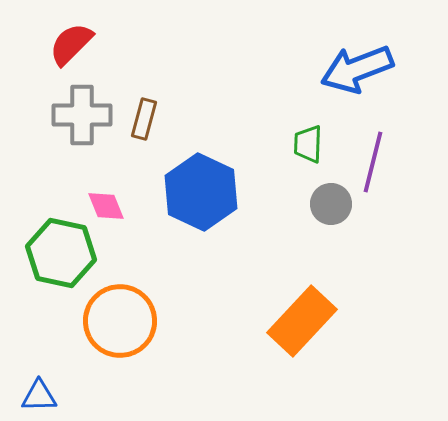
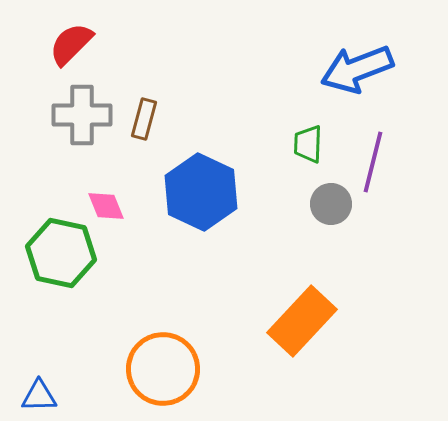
orange circle: moved 43 px right, 48 px down
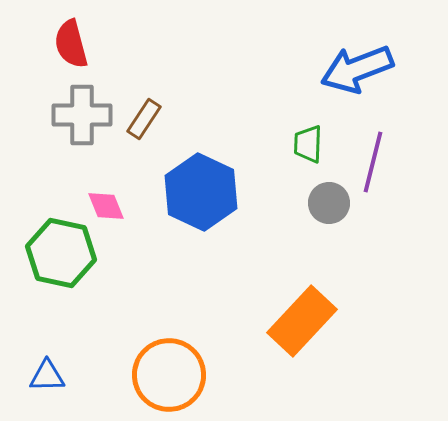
red semicircle: rotated 60 degrees counterclockwise
brown rectangle: rotated 18 degrees clockwise
gray circle: moved 2 px left, 1 px up
orange circle: moved 6 px right, 6 px down
blue triangle: moved 8 px right, 20 px up
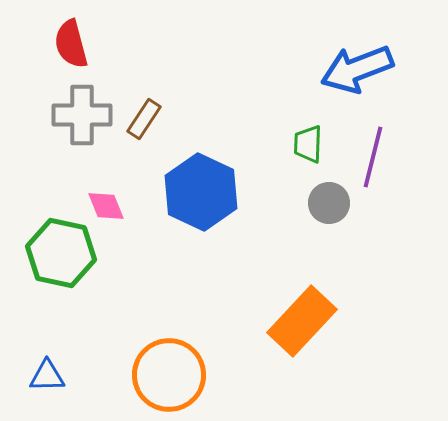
purple line: moved 5 px up
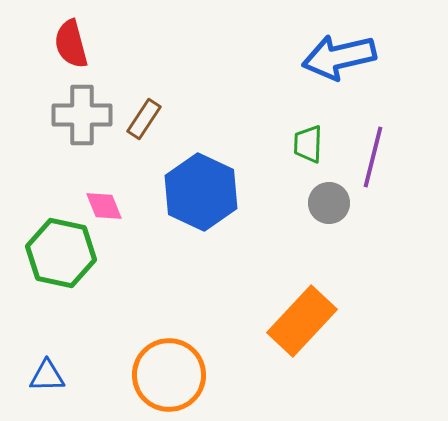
blue arrow: moved 18 px left, 12 px up; rotated 8 degrees clockwise
pink diamond: moved 2 px left
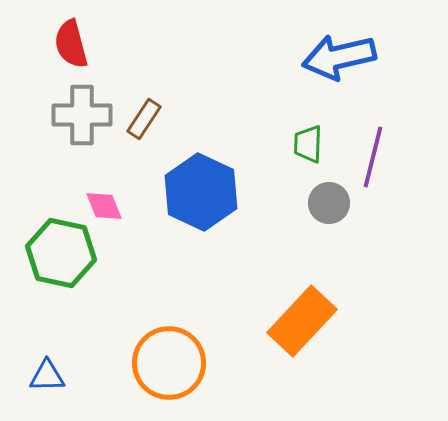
orange circle: moved 12 px up
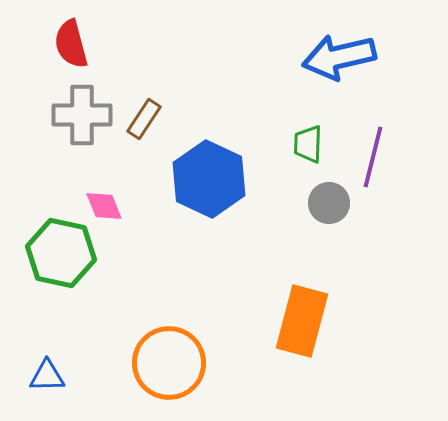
blue hexagon: moved 8 px right, 13 px up
orange rectangle: rotated 28 degrees counterclockwise
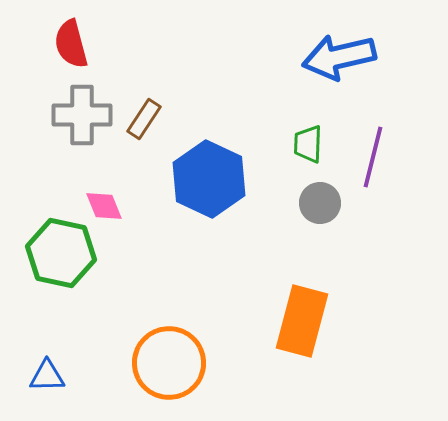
gray circle: moved 9 px left
